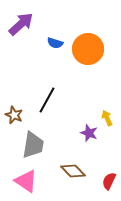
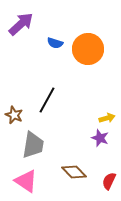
yellow arrow: rotated 98 degrees clockwise
purple star: moved 11 px right, 5 px down
brown diamond: moved 1 px right, 1 px down
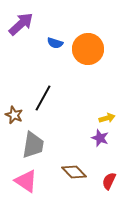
black line: moved 4 px left, 2 px up
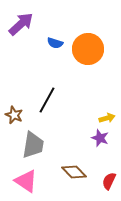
black line: moved 4 px right, 2 px down
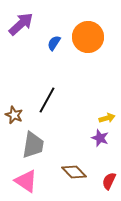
blue semicircle: moved 1 px left; rotated 105 degrees clockwise
orange circle: moved 12 px up
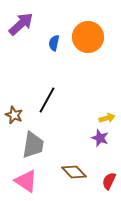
blue semicircle: rotated 21 degrees counterclockwise
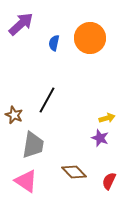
orange circle: moved 2 px right, 1 px down
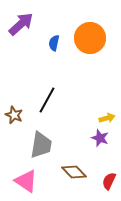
gray trapezoid: moved 8 px right
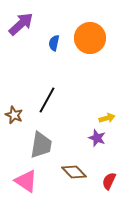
purple star: moved 3 px left
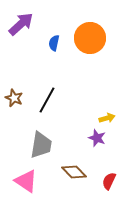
brown star: moved 17 px up
